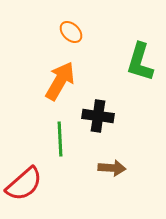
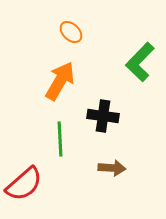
green L-shape: rotated 27 degrees clockwise
black cross: moved 5 px right
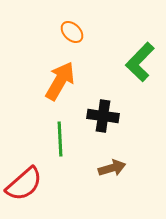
orange ellipse: moved 1 px right
brown arrow: rotated 20 degrees counterclockwise
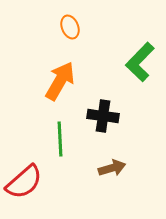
orange ellipse: moved 2 px left, 5 px up; rotated 25 degrees clockwise
red semicircle: moved 2 px up
